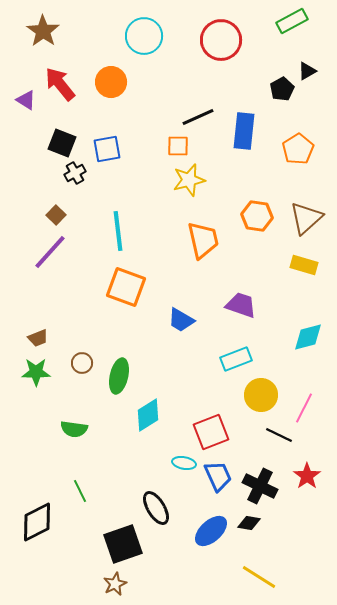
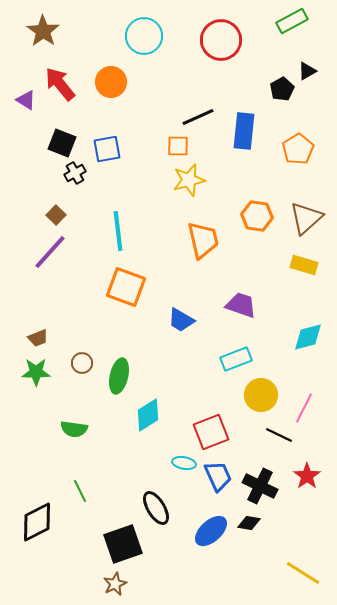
yellow line at (259, 577): moved 44 px right, 4 px up
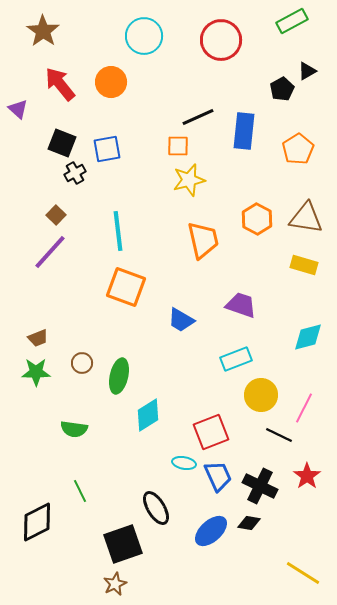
purple triangle at (26, 100): moved 8 px left, 9 px down; rotated 10 degrees clockwise
orange hexagon at (257, 216): moved 3 px down; rotated 20 degrees clockwise
brown triangle at (306, 218): rotated 51 degrees clockwise
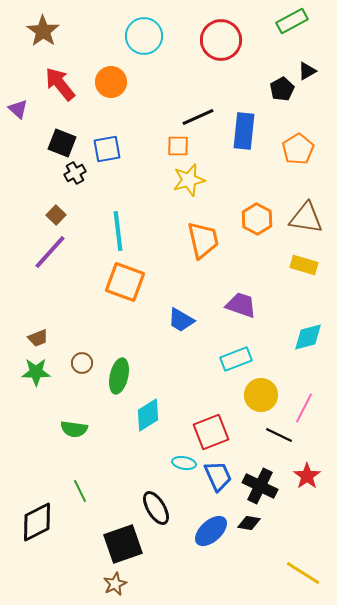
orange square at (126, 287): moved 1 px left, 5 px up
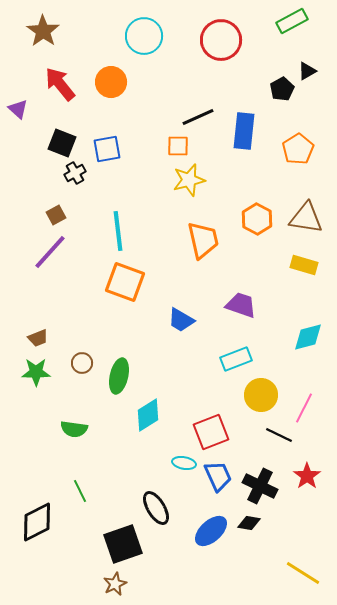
brown square at (56, 215): rotated 18 degrees clockwise
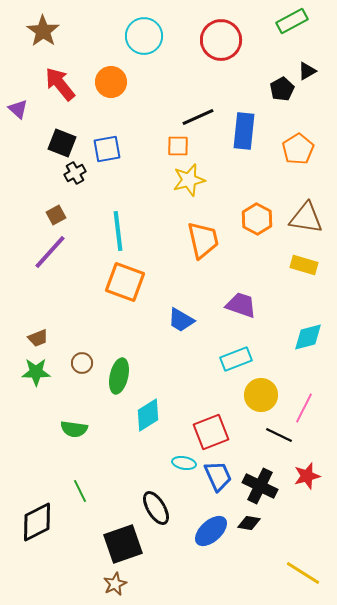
red star at (307, 476): rotated 20 degrees clockwise
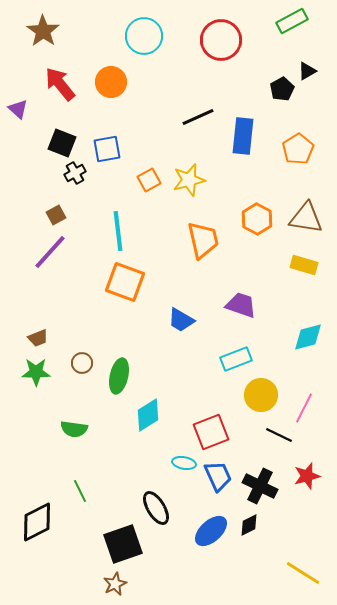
blue rectangle at (244, 131): moved 1 px left, 5 px down
orange square at (178, 146): moved 29 px left, 34 px down; rotated 30 degrees counterclockwise
black diamond at (249, 523): moved 2 px down; rotated 35 degrees counterclockwise
